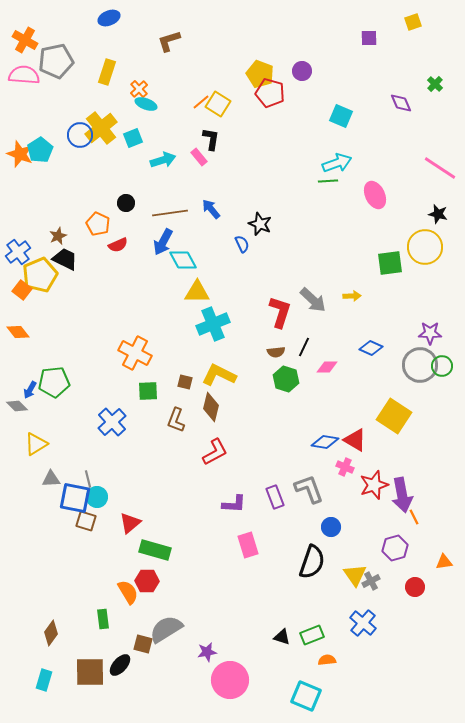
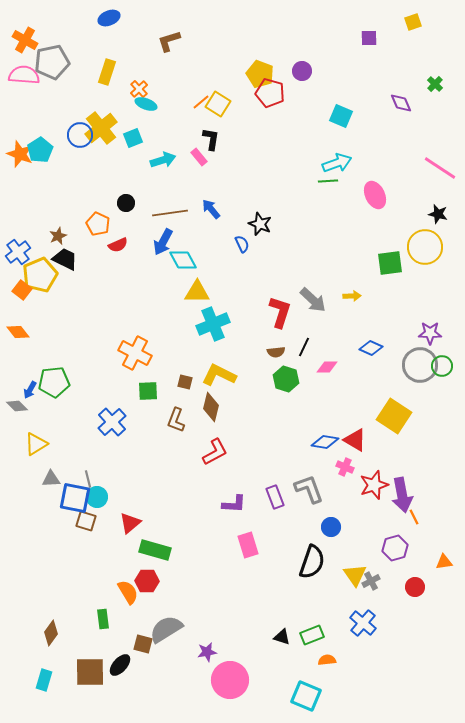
gray pentagon at (56, 61): moved 4 px left, 1 px down
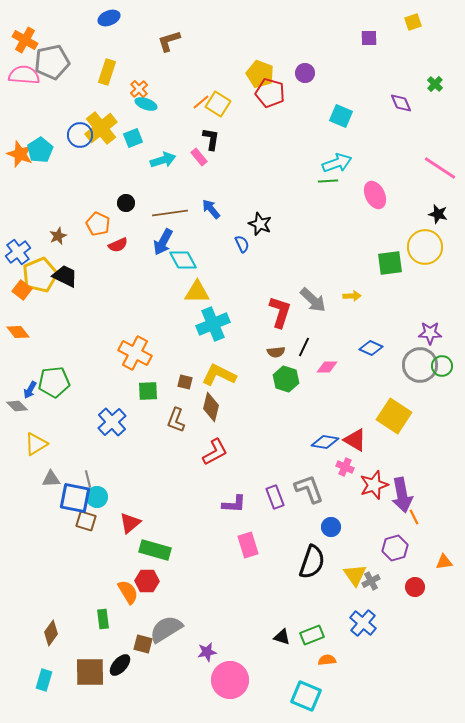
purple circle at (302, 71): moved 3 px right, 2 px down
black trapezoid at (65, 259): moved 17 px down
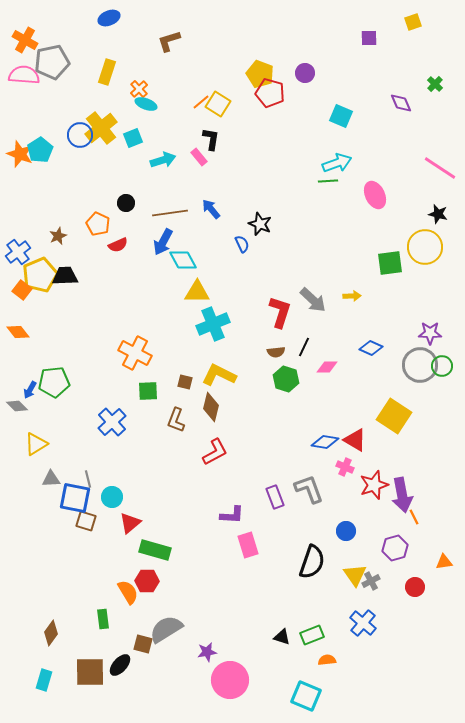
black trapezoid at (65, 276): rotated 28 degrees counterclockwise
cyan circle at (97, 497): moved 15 px right
purple L-shape at (234, 504): moved 2 px left, 11 px down
blue circle at (331, 527): moved 15 px right, 4 px down
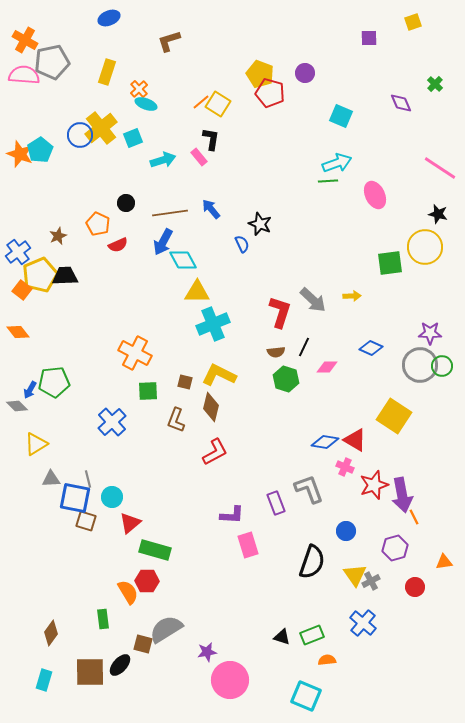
purple rectangle at (275, 497): moved 1 px right, 6 px down
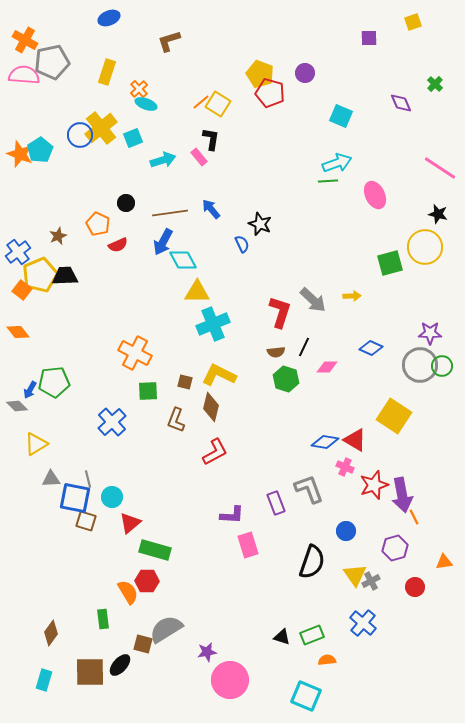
green square at (390, 263): rotated 8 degrees counterclockwise
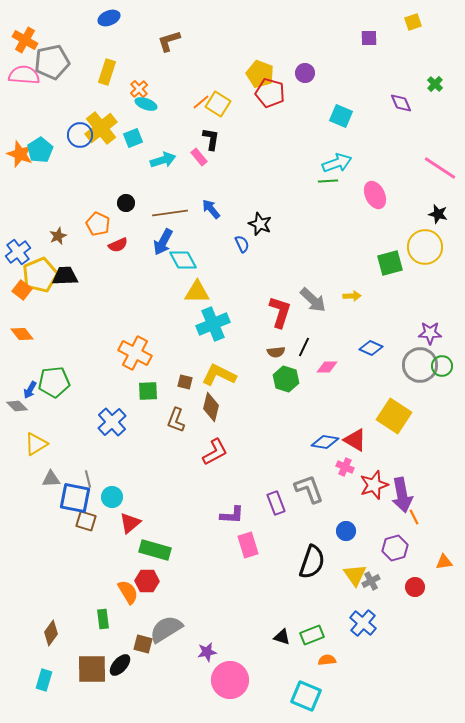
orange diamond at (18, 332): moved 4 px right, 2 px down
brown square at (90, 672): moved 2 px right, 3 px up
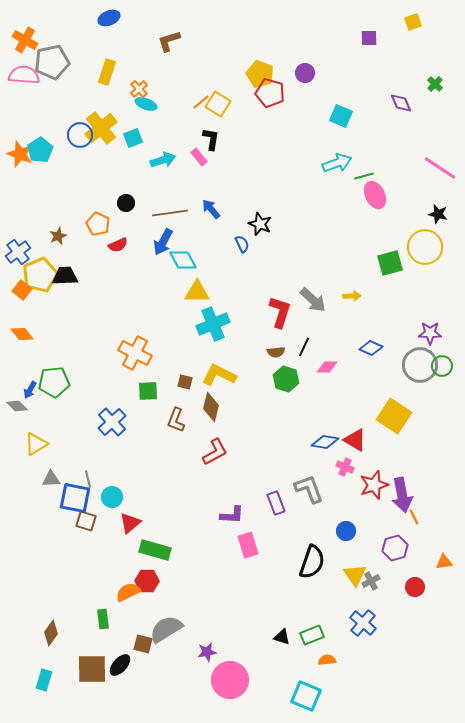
green line at (328, 181): moved 36 px right, 5 px up; rotated 12 degrees counterclockwise
orange semicircle at (128, 592): rotated 85 degrees counterclockwise
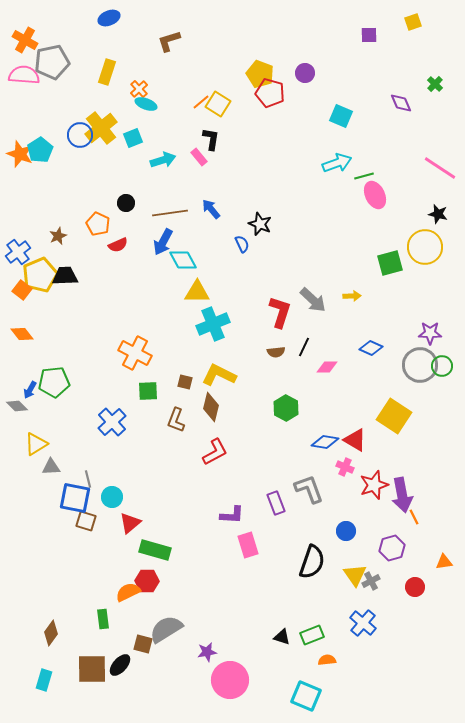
purple square at (369, 38): moved 3 px up
green hexagon at (286, 379): moved 29 px down; rotated 10 degrees clockwise
gray triangle at (51, 479): moved 12 px up
purple hexagon at (395, 548): moved 3 px left
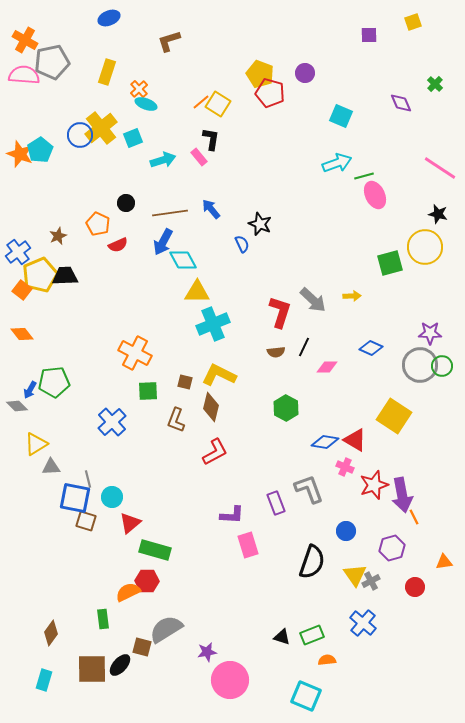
brown square at (143, 644): moved 1 px left, 3 px down
